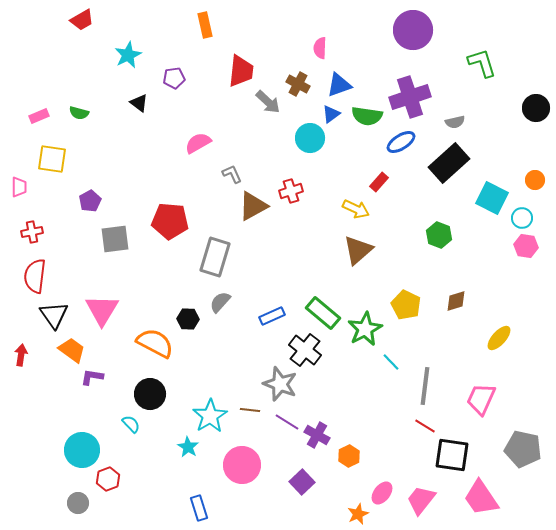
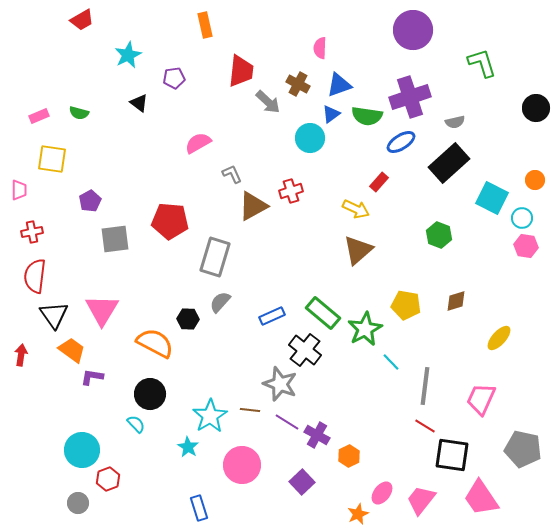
pink trapezoid at (19, 187): moved 3 px down
yellow pentagon at (406, 305): rotated 16 degrees counterclockwise
cyan semicircle at (131, 424): moved 5 px right
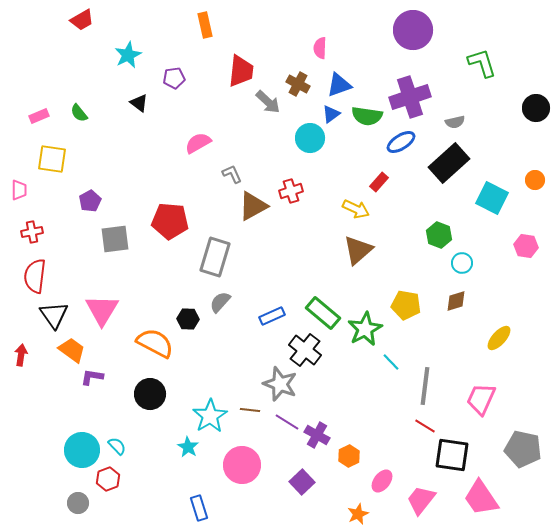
green semicircle at (79, 113): rotated 36 degrees clockwise
cyan circle at (522, 218): moved 60 px left, 45 px down
cyan semicircle at (136, 424): moved 19 px left, 22 px down
pink ellipse at (382, 493): moved 12 px up
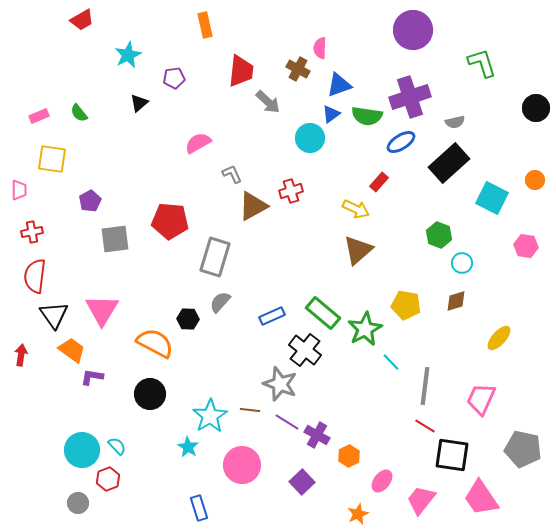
brown cross at (298, 84): moved 15 px up
black triangle at (139, 103): rotated 42 degrees clockwise
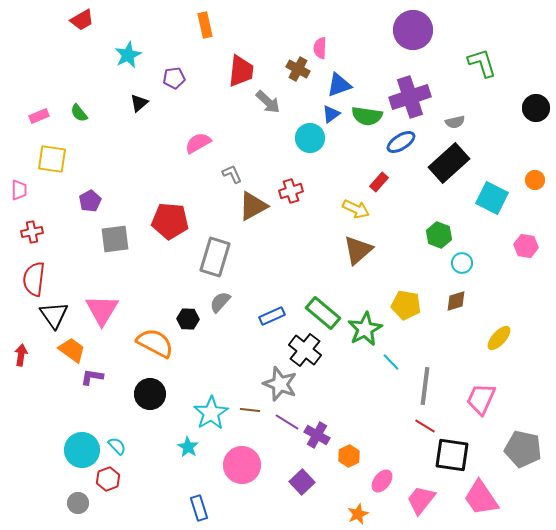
red semicircle at (35, 276): moved 1 px left, 3 px down
cyan star at (210, 416): moved 1 px right, 3 px up
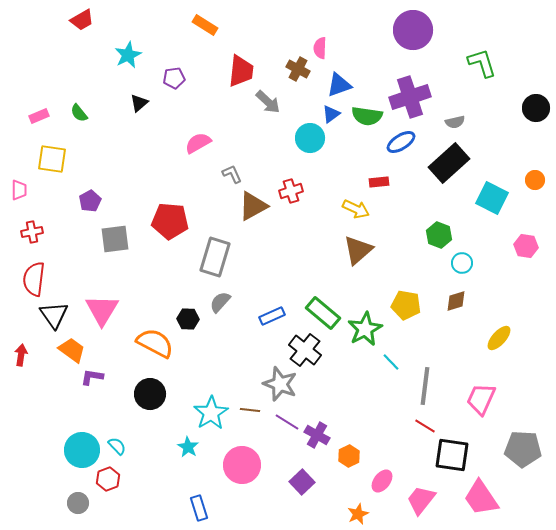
orange rectangle at (205, 25): rotated 45 degrees counterclockwise
red rectangle at (379, 182): rotated 42 degrees clockwise
gray pentagon at (523, 449): rotated 9 degrees counterclockwise
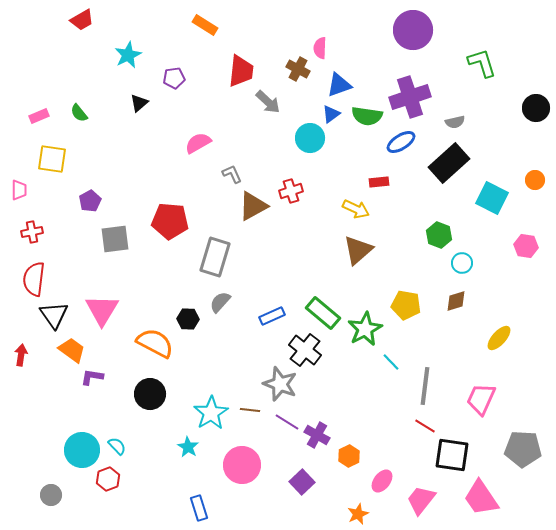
gray circle at (78, 503): moved 27 px left, 8 px up
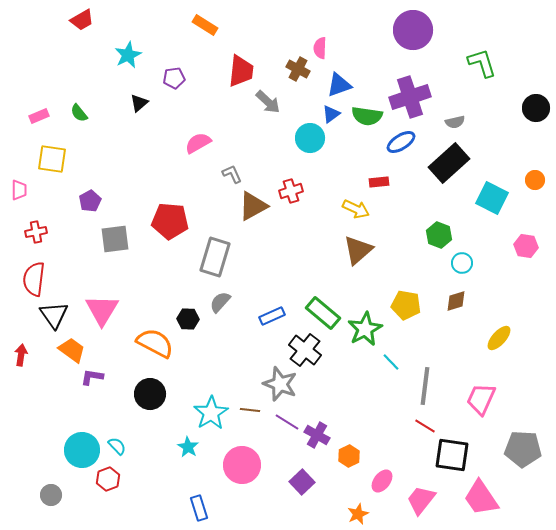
red cross at (32, 232): moved 4 px right
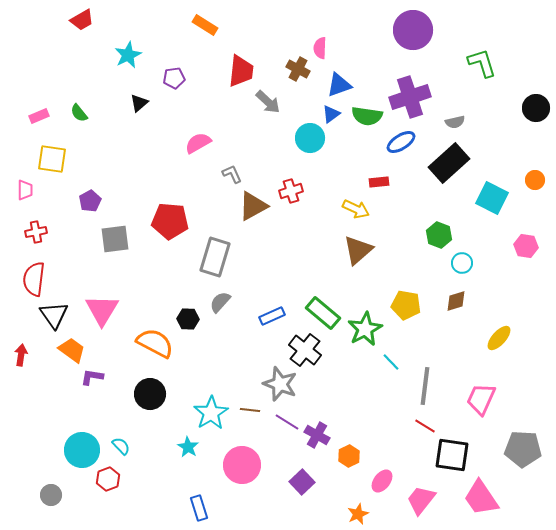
pink trapezoid at (19, 190): moved 6 px right
cyan semicircle at (117, 446): moved 4 px right
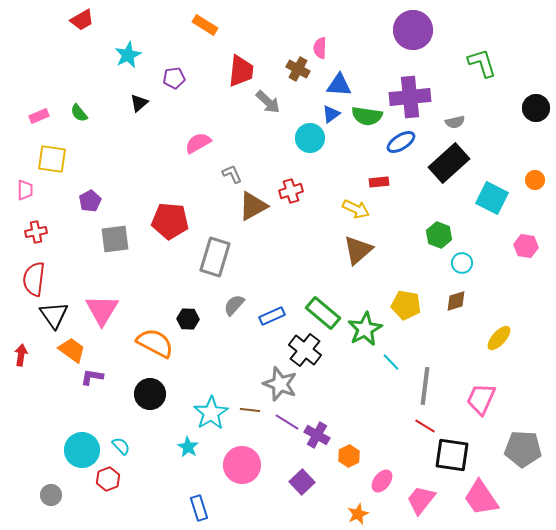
blue triangle at (339, 85): rotated 24 degrees clockwise
purple cross at (410, 97): rotated 12 degrees clockwise
gray semicircle at (220, 302): moved 14 px right, 3 px down
